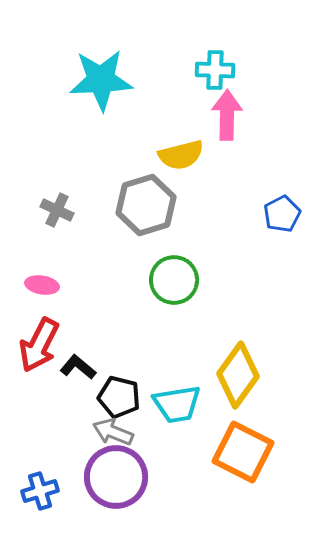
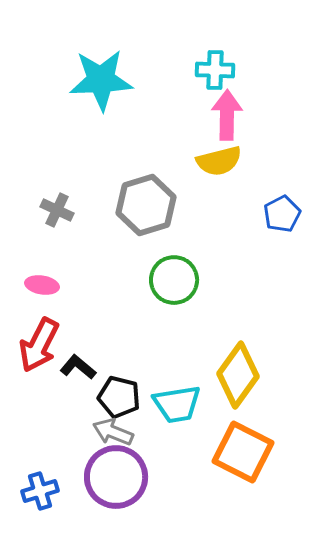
yellow semicircle: moved 38 px right, 6 px down
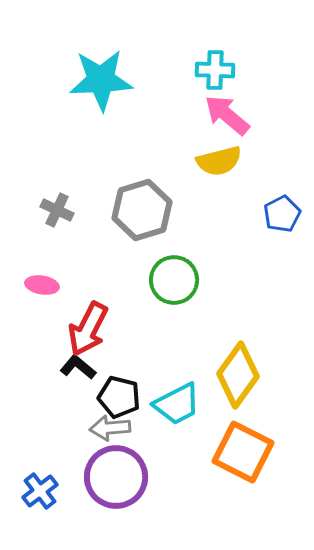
pink arrow: rotated 51 degrees counterclockwise
gray hexagon: moved 4 px left, 5 px down
red arrow: moved 49 px right, 16 px up
cyan trapezoid: rotated 18 degrees counterclockwise
gray arrow: moved 3 px left, 4 px up; rotated 27 degrees counterclockwise
blue cross: rotated 21 degrees counterclockwise
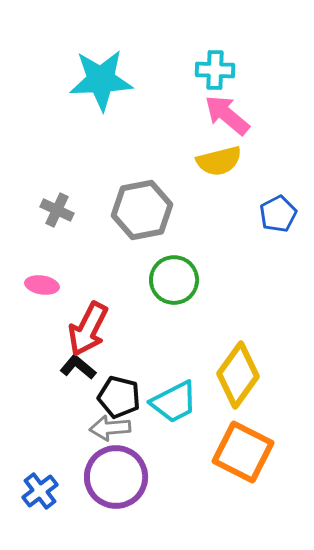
gray hexagon: rotated 6 degrees clockwise
blue pentagon: moved 4 px left
cyan trapezoid: moved 3 px left, 2 px up
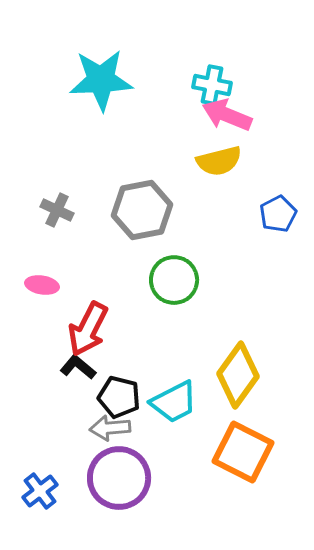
cyan cross: moved 3 px left, 15 px down; rotated 9 degrees clockwise
pink arrow: rotated 18 degrees counterclockwise
purple circle: moved 3 px right, 1 px down
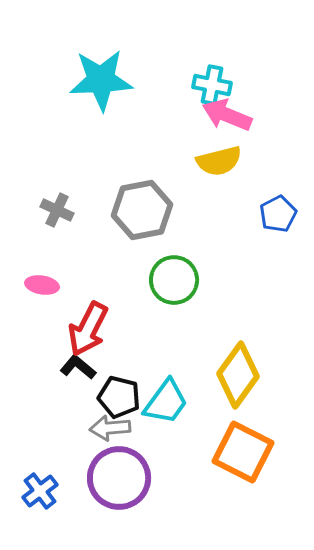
cyan trapezoid: moved 8 px left; rotated 27 degrees counterclockwise
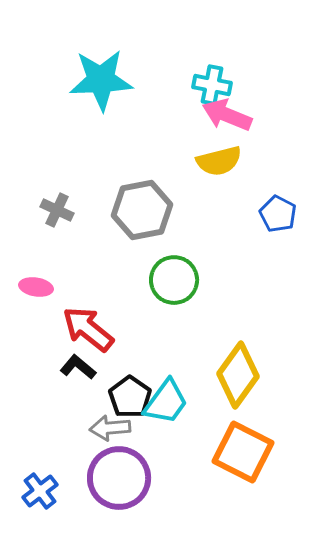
blue pentagon: rotated 18 degrees counterclockwise
pink ellipse: moved 6 px left, 2 px down
red arrow: rotated 102 degrees clockwise
black pentagon: moved 11 px right; rotated 21 degrees clockwise
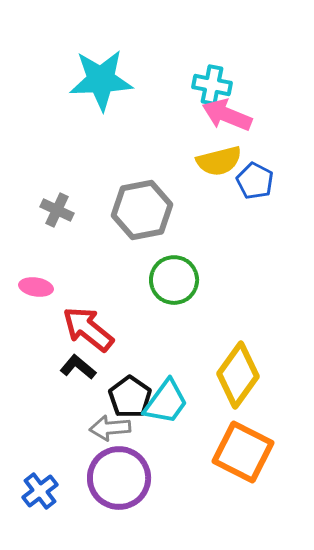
blue pentagon: moved 23 px left, 33 px up
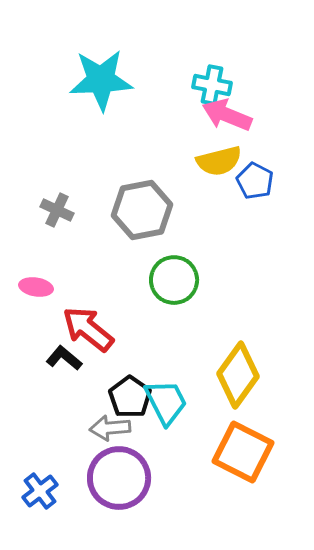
black L-shape: moved 14 px left, 9 px up
cyan trapezoid: rotated 63 degrees counterclockwise
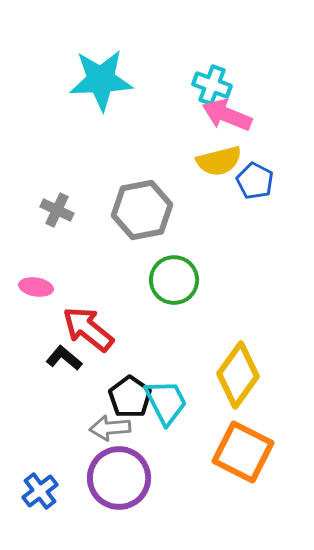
cyan cross: rotated 9 degrees clockwise
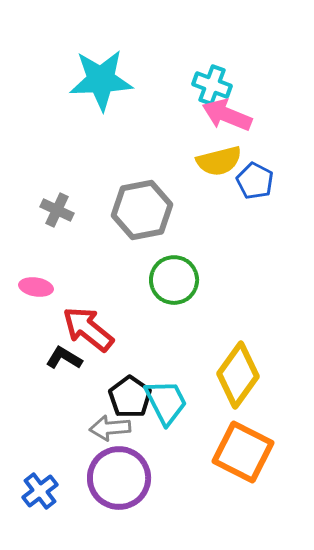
black L-shape: rotated 9 degrees counterclockwise
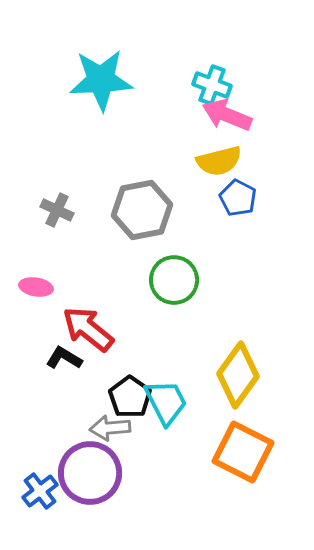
blue pentagon: moved 17 px left, 17 px down
purple circle: moved 29 px left, 5 px up
